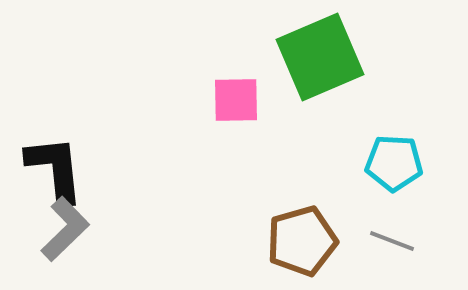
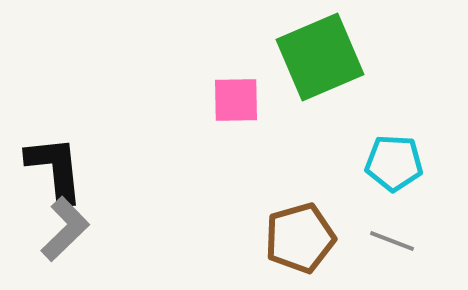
brown pentagon: moved 2 px left, 3 px up
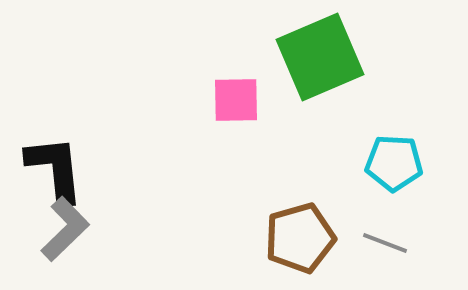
gray line: moved 7 px left, 2 px down
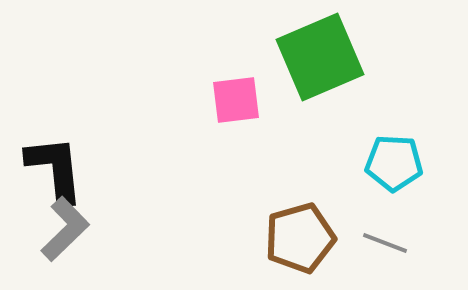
pink square: rotated 6 degrees counterclockwise
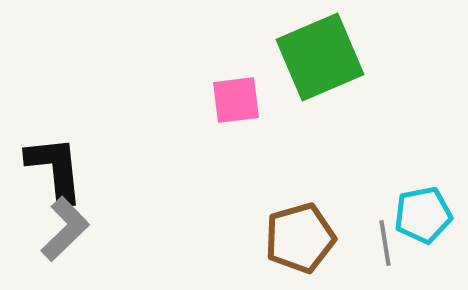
cyan pentagon: moved 29 px right, 52 px down; rotated 14 degrees counterclockwise
gray line: rotated 60 degrees clockwise
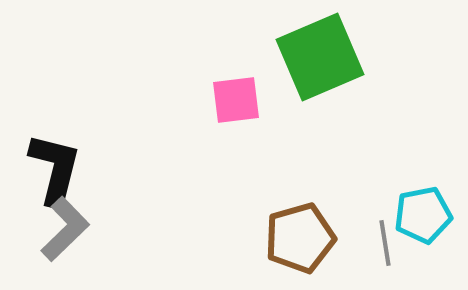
black L-shape: rotated 20 degrees clockwise
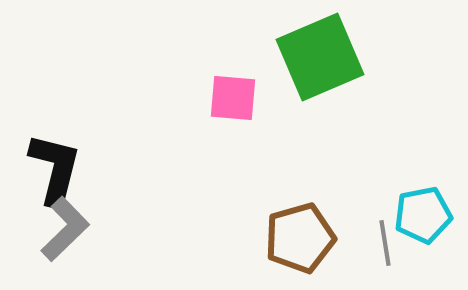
pink square: moved 3 px left, 2 px up; rotated 12 degrees clockwise
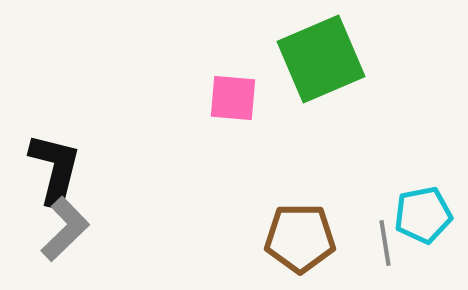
green square: moved 1 px right, 2 px down
brown pentagon: rotated 16 degrees clockwise
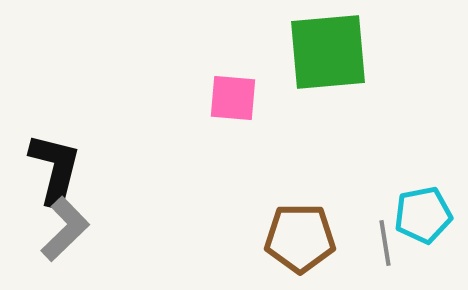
green square: moved 7 px right, 7 px up; rotated 18 degrees clockwise
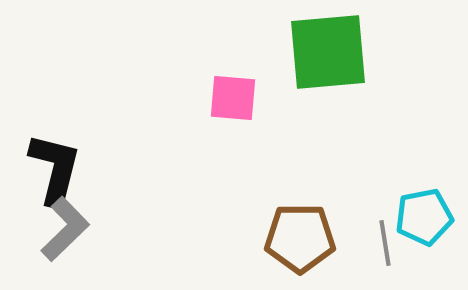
cyan pentagon: moved 1 px right, 2 px down
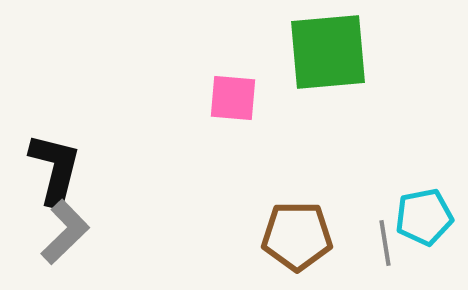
gray L-shape: moved 3 px down
brown pentagon: moved 3 px left, 2 px up
